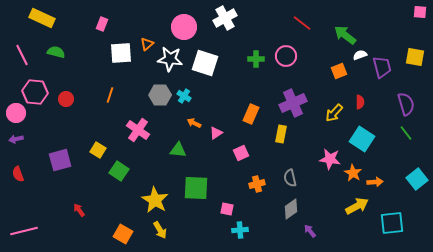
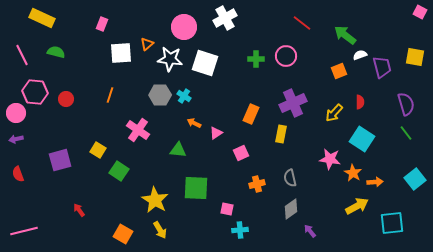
pink square at (420, 12): rotated 24 degrees clockwise
cyan square at (417, 179): moved 2 px left
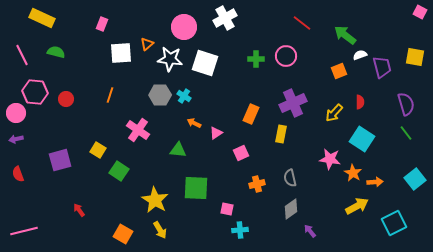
cyan square at (392, 223): moved 2 px right; rotated 20 degrees counterclockwise
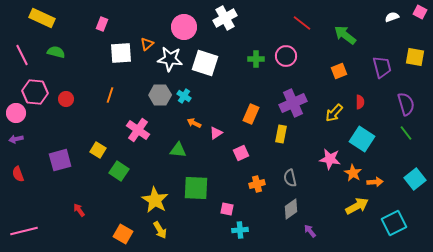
white semicircle at (360, 55): moved 32 px right, 38 px up
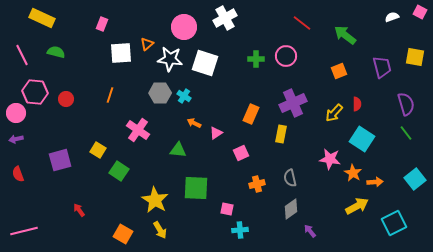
gray hexagon at (160, 95): moved 2 px up
red semicircle at (360, 102): moved 3 px left, 2 px down
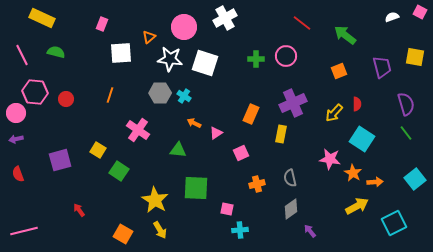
orange triangle at (147, 44): moved 2 px right, 7 px up
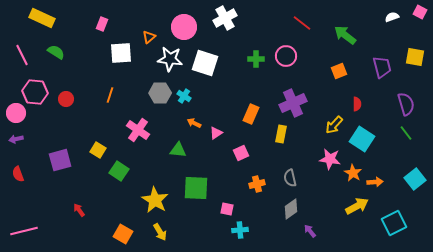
green semicircle at (56, 52): rotated 18 degrees clockwise
yellow arrow at (334, 113): moved 12 px down
yellow arrow at (160, 230): moved 2 px down
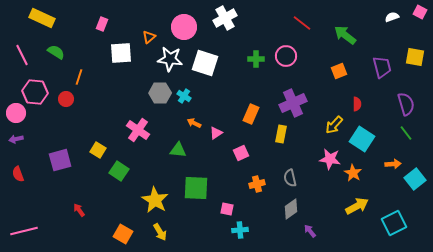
orange line at (110, 95): moved 31 px left, 18 px up
orange arrow at (375, 182): moved 18 px right, 18 px up
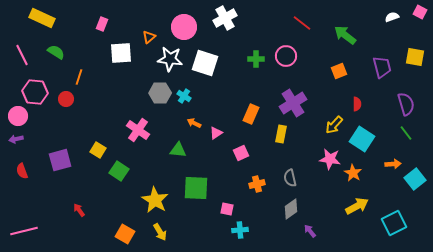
purple cross at (293, 103): rotated 8 degrees counterclockwise
pink circle at (16, 113): moved 2 px right, 3 px down
red semicircle at (18, 174): moved 4 px right, 3 px up
orange square at (123, 234): moved 2 px right
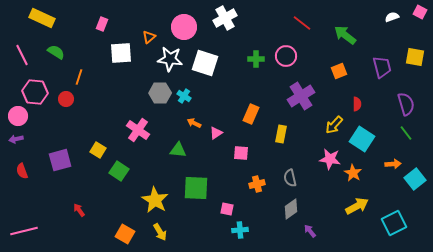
purple cross at (293, 103): moved 8 px right, 7 px up
pink square at (241, 153): rotated 28 degrees clockwise
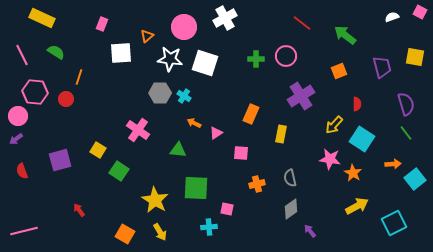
orange triangle at (149, 37): moved 2 px left, 1 px up
purple arrow at (16, 139): rotated 24 degrees counterclockwise
cyan cross at (240, 230): moved 31 px left, 3 px up
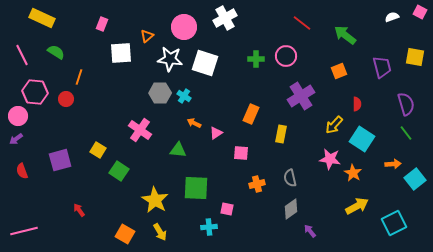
pink cross at (138, 130): moved 2 px right
